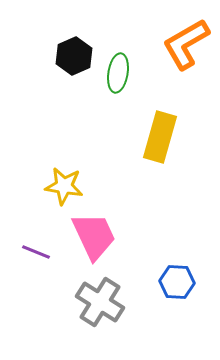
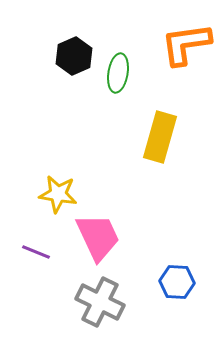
orange L-shape: rotated 22 degrees clockwise
yellow star: moved 6 px left, 8 px down
pink trapezoid: moved 4 px right, 1 px down
gray cross: rotated 6 degrees counterclockwise
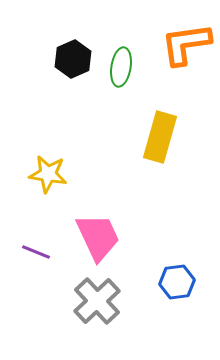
black hexagon: moved 1 px left, 3 px down
green ellipse: moved 3 px right, 6 px up
yellow star: moved 10 px left, 20 px up
blue hexagon: rotated 12 degrees counterclockwise
gray cross: moved 3 px left, 1 px up; rotated 21 degrees clockwise
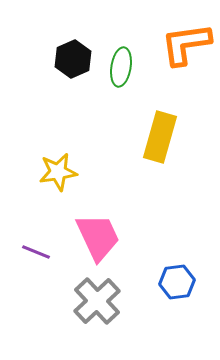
yellow star: moved 10 px right, 2 px up; rotated 18 degrees counterclockwise
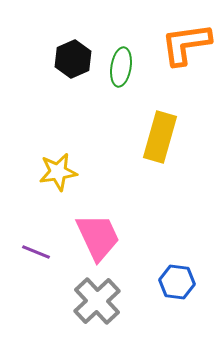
blue hexagon: rotated 16 degrees clockwise
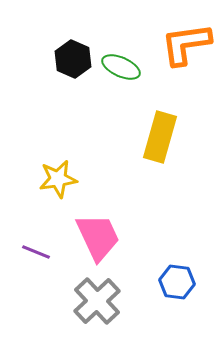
black hexagon: rotated 12 degrees counterclockwise
green ellipse: rotated 75 degrees counterclockwise
yellow star: moved 7 px down
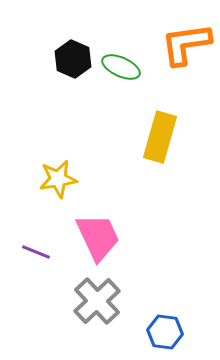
blue hexagon: moved 12 px left, 50 px down
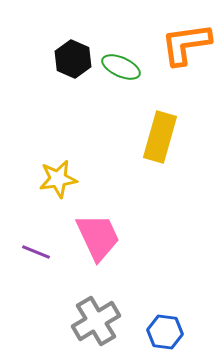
gray cross: moved 1 px left, 20 px down; rotated 12 degrees clockwise
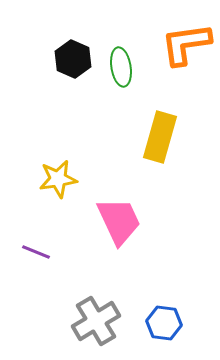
green ellipse: rotated 57 degrees clockwise
pink trapezoid: moved 21 px right, 16 px up
blue hexagon: moved 1 px left, 9 px up
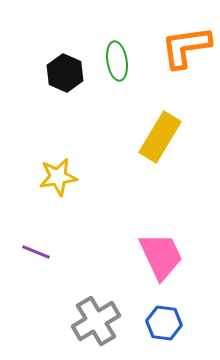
orange L-shape: moved 3 px down
black hexagon: moved 8 px left, 14 px down
green ellipse: moved 4 px left, 6 px up
yellow rectangle: rotated 15 degrees clockwise
yellow star: moved 2 px up
pink trapezoid: moved 42 px right, 35 px down
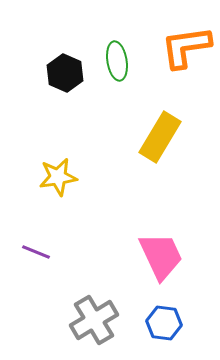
gray cross: moved 2 px left, 1 px up
